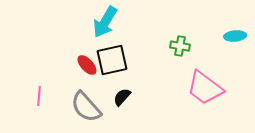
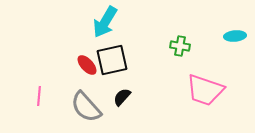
pink trapezoid: moved 2 px down; rotated 18 degrees counterclockwise
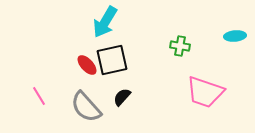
pink trapezoid: moved 2 px down
pink line: rotated 36 degrees counterclockwise
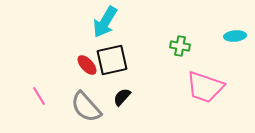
pink trapezoid: moved 5 px up
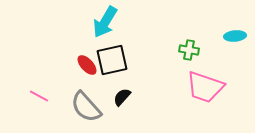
green cross: moved 9 px right, 4 px down
pink line: rotated 30 degrees counterclockwise
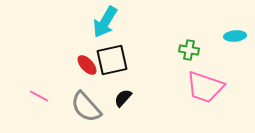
black semicircle: moved 1 px right, 1 px down
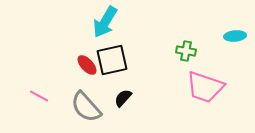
green cross: moved 3 px left, 1 px down
